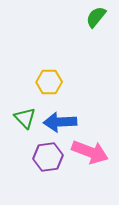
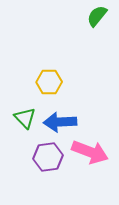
green semicircle: moved 1 px right, 1 px up
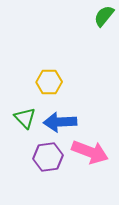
green semicircle: moved 7 px right
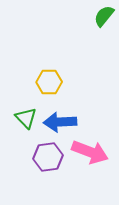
green triangle: moved 1 px right
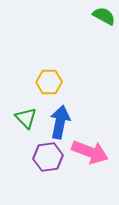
green semicircle: rotated 80 degrees clockwise
blue arrow: rotated 104 degrees clockwise
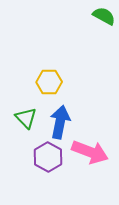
purple hexagon: rotated 24 degrees counterclockwise
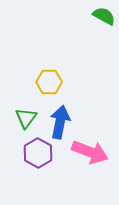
green triangle: rotated 20 degrees clockwise
purple hexagon: moved 10 px left, 4 px up
